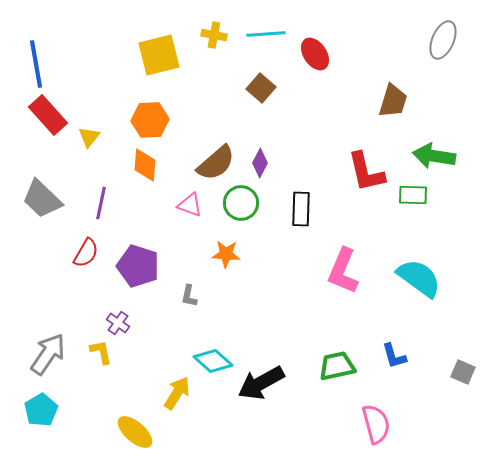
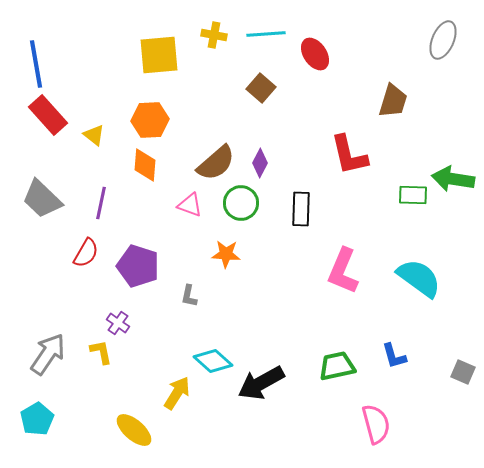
yellow square: rotated 9 degrees clockwise
yellow triangle: moved 5 px right, 2 px up; rotated 30 degrees counterclockwise
green arrow: moved 19 px right, 23 px down
red L-shape: moved 17 px left, 17 px up
cyan pentagon: moved 4 px left, 9 px down
yellow ellipse: moved 1 px left, 2 px up
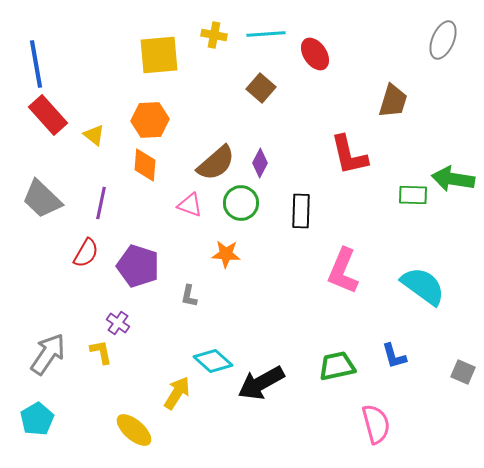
black rectangle: moved 2 px down
cyan semicircle: moved 4 px right, 8 px down
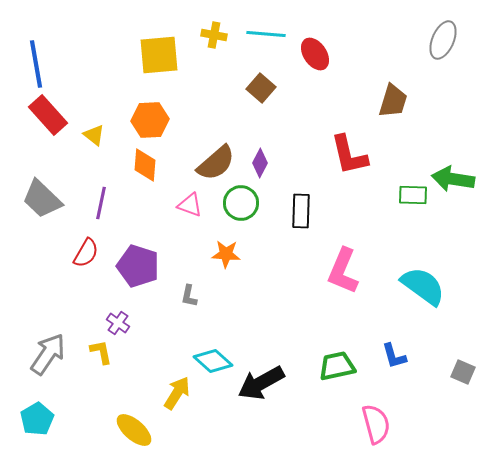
cyan line: rotated 9 degrees clockwise
